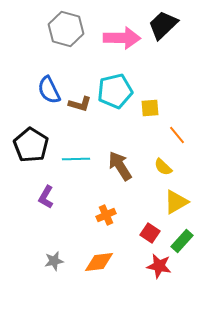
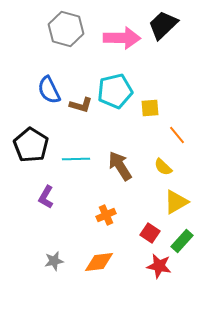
brown L-shape: moved 1 px right, 1 px down
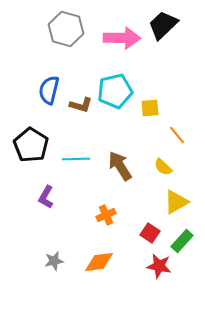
blue semicircle: rotated 40 degrees clockwise
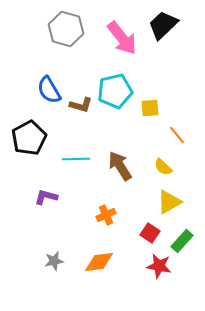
pink arrow: rotated 51 degrees clockwise
blue semicircle: rotated 44 degrees counterclockwise
black pentagon: moved 2 px left, 7 px up; rotated 12 degrees clockwise
purple L-shape: rotated 75 degrees clockwise
yellow triangle: moved 7 px left
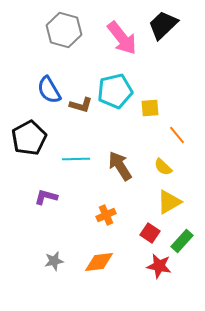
gray hexagon: moved 2 px left, 1 px down
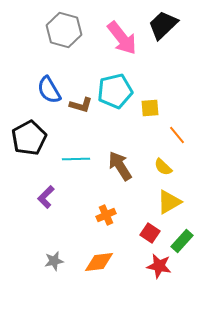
purple L-shape: rotated 60 degrees counterclockwise
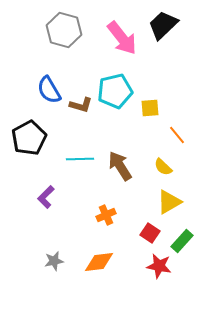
cyan line: moved 4 px right
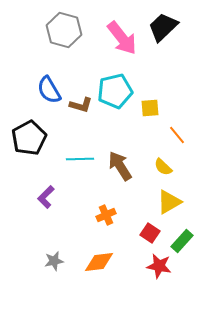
black trapezoid: moved 2 px down
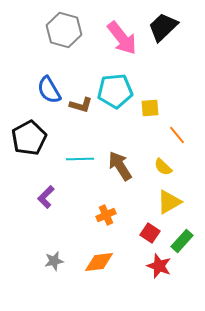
cyan pentagon: rotated 8 degrees clockwise
red star: rotated 10 degrees clockwise
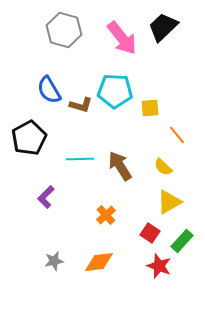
cyan pentagon: rotated 8 degrees clockwise
orange cross: rotated 18 degrees counterclockwise
